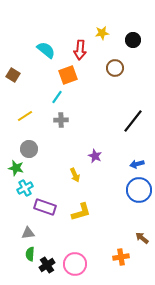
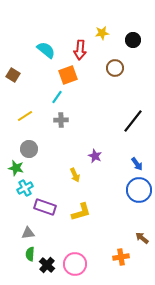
blue arrow: rotated 112 degrees counterclockwise
black cross: rotated 14 degrees counterclockwise
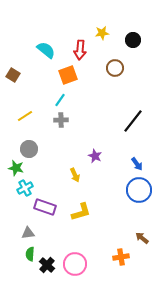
cyan line: moved 3 px right, 3 px down
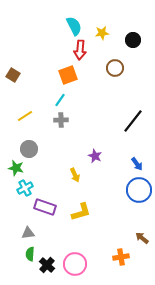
cyan semicircle: moved 28 px right, 24 px up; rotated 24 degrees clockwise
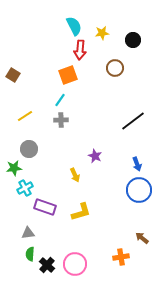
black line: rotated 15 degrees clockwise
blue arrow: rotated 16 degrees clockwise
green star: moved 2 px left; rotated 21 degrees counterclockwise
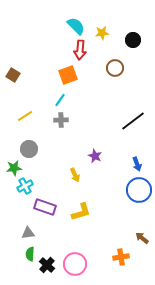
cyan semicircle: moved 2 px right; rotated 18 degrees counterclockwise
cyan cross: moved 2 px up
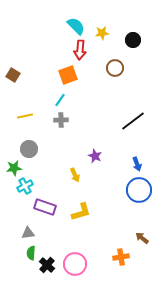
yellow line: rotated 21 degrees clockwise
green semicircle: moved 1 px right, 1 px up
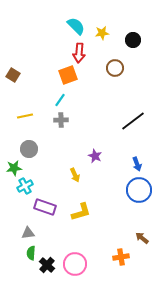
red arrow: moved 1 px left, 3 px down
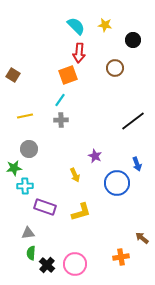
yellow star: moved 3 px right, 8 px up; rotated 16 degrees clockwise
cyan cross: rotated 28 degrees clockwise
blue circle: moved 22 px left, 7 px up
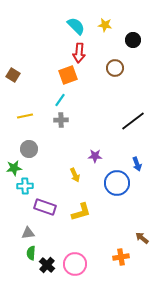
purple star: rotated 24 degrees counterclockwise
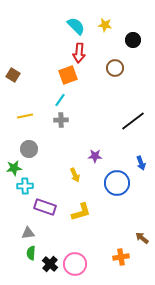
blue arrow: moved 4 px right, 1 px up
black cross: moved 3 px right, 1 px up
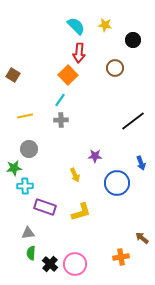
orange square: rotated 24 degrees counterclockwise
